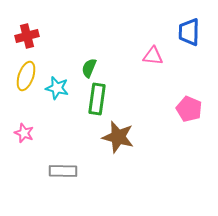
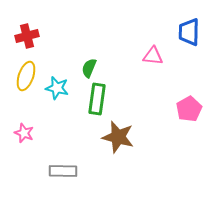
pink pentagon: rotated 20 degrees clockwise
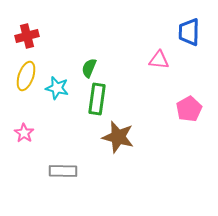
pink triangle: moved 6 px right, 4 px down
pink star: rotated 12 degrees clockwise
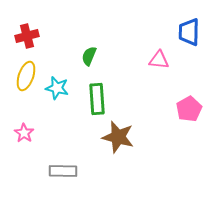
green semicircle: moved 12 px up
green rectangle: rotated 12 degrees counterclockwise
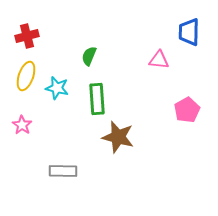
pink pentagon: moved 2 px left, 1 px down
pink star: moved 2 px left, 8 px up
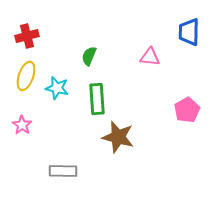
pink triangle: moved 9 px left, 3 px up
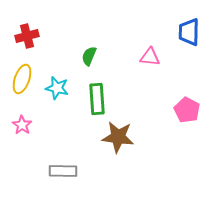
yellow ellipse: moved 4 px left, 3 px down
pink pentagon: rotated 15 degrees counterclockwise
brown star: rotated 8 degrees counterclockwise
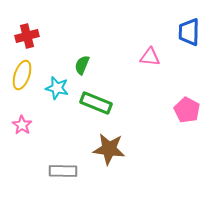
green semicircle: moved 7 px left, 9 px down
yellow ellipse: moved 4 px up
green rectangle: moved 1 px left, 4 px down; rotated 64 degrees counterclockwise
brown star: moved 9 px left, 12 px down
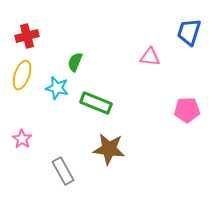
blue trapezoid: rotated 16 degrees clockwise
green semicircle: moved 7 px left, 3 px up
pink pentagon: rotated 30 degrees counterclockwise
pink star: moved 14 px down
gray rectangle: rotated 60 degrees clockwise
